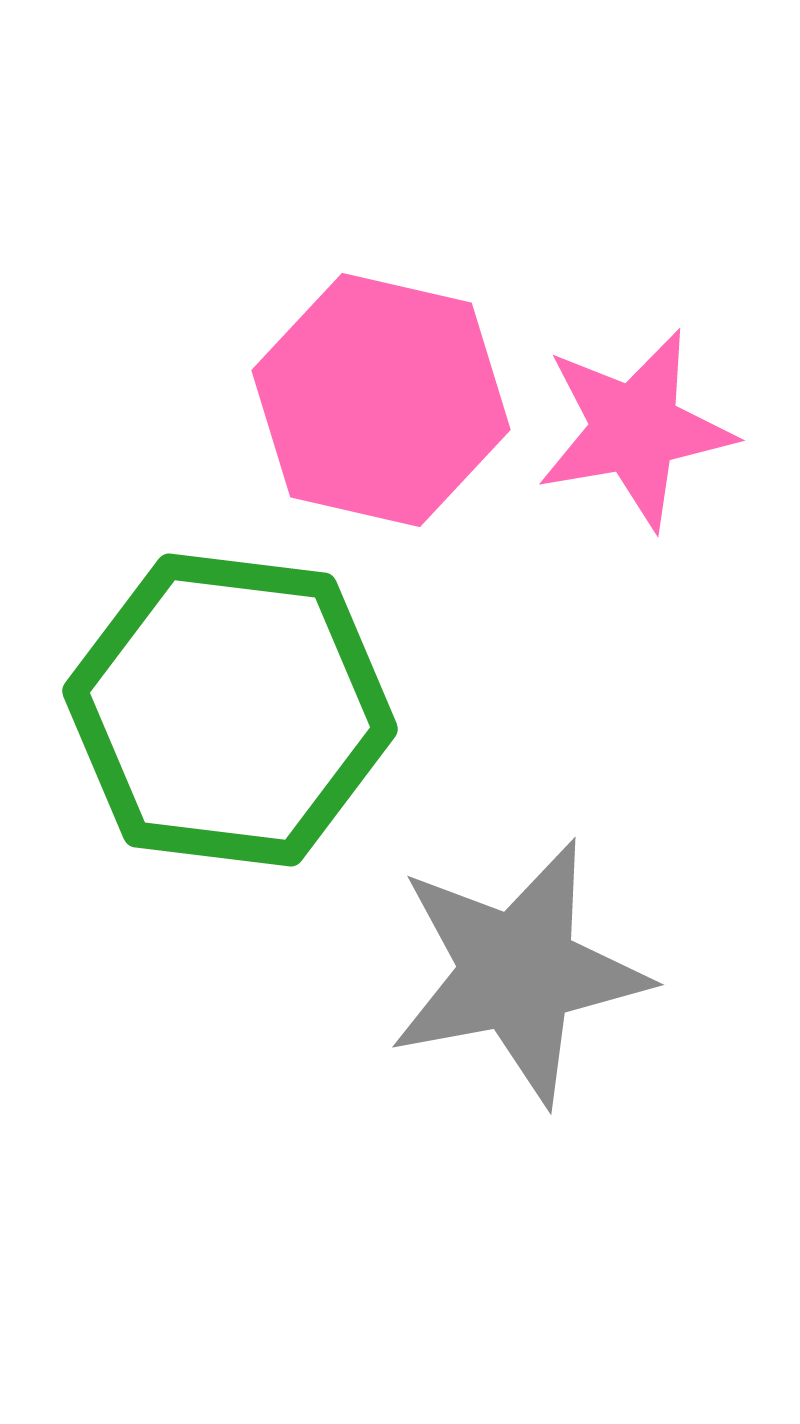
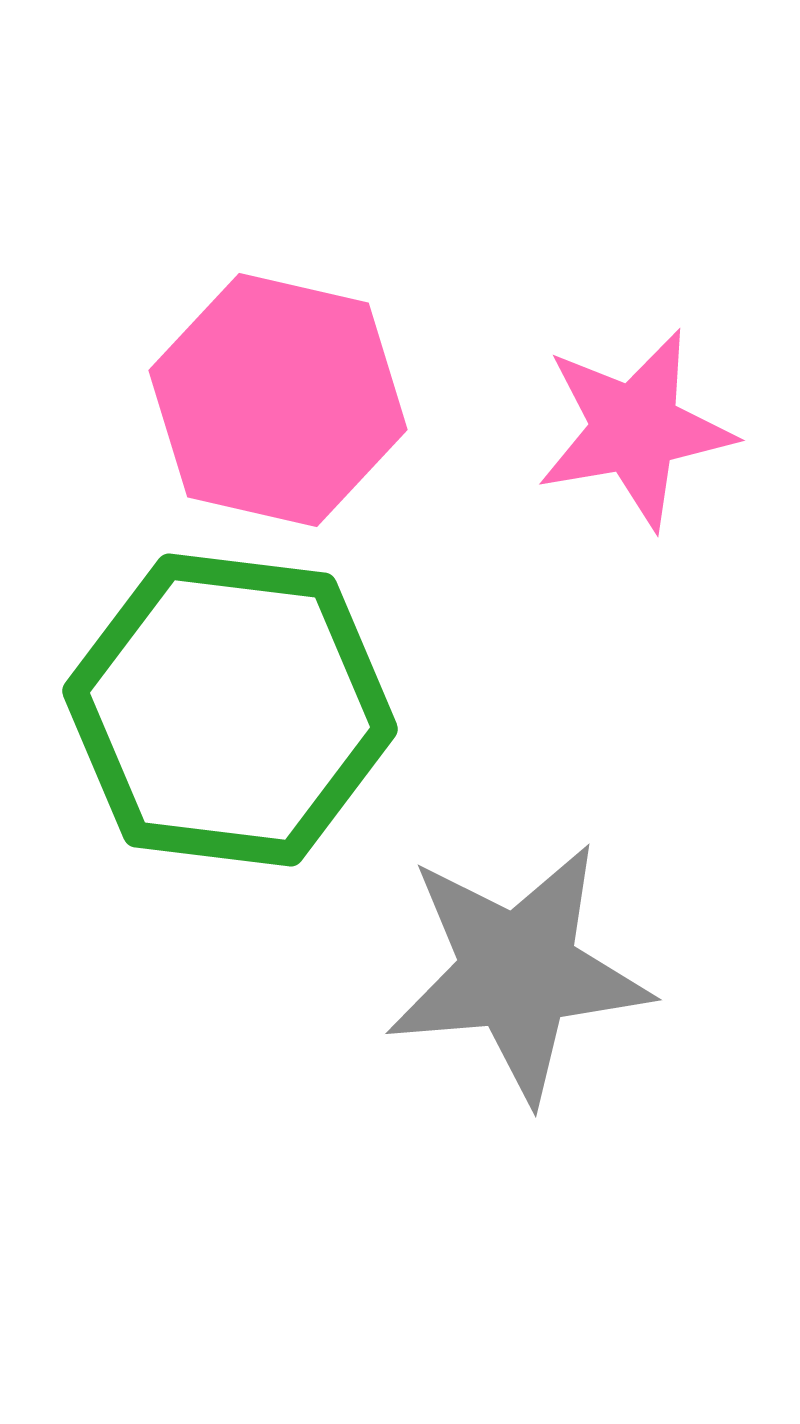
pink hexagon: moved 103 px left
gray star: rotated 6 degrees clockwise
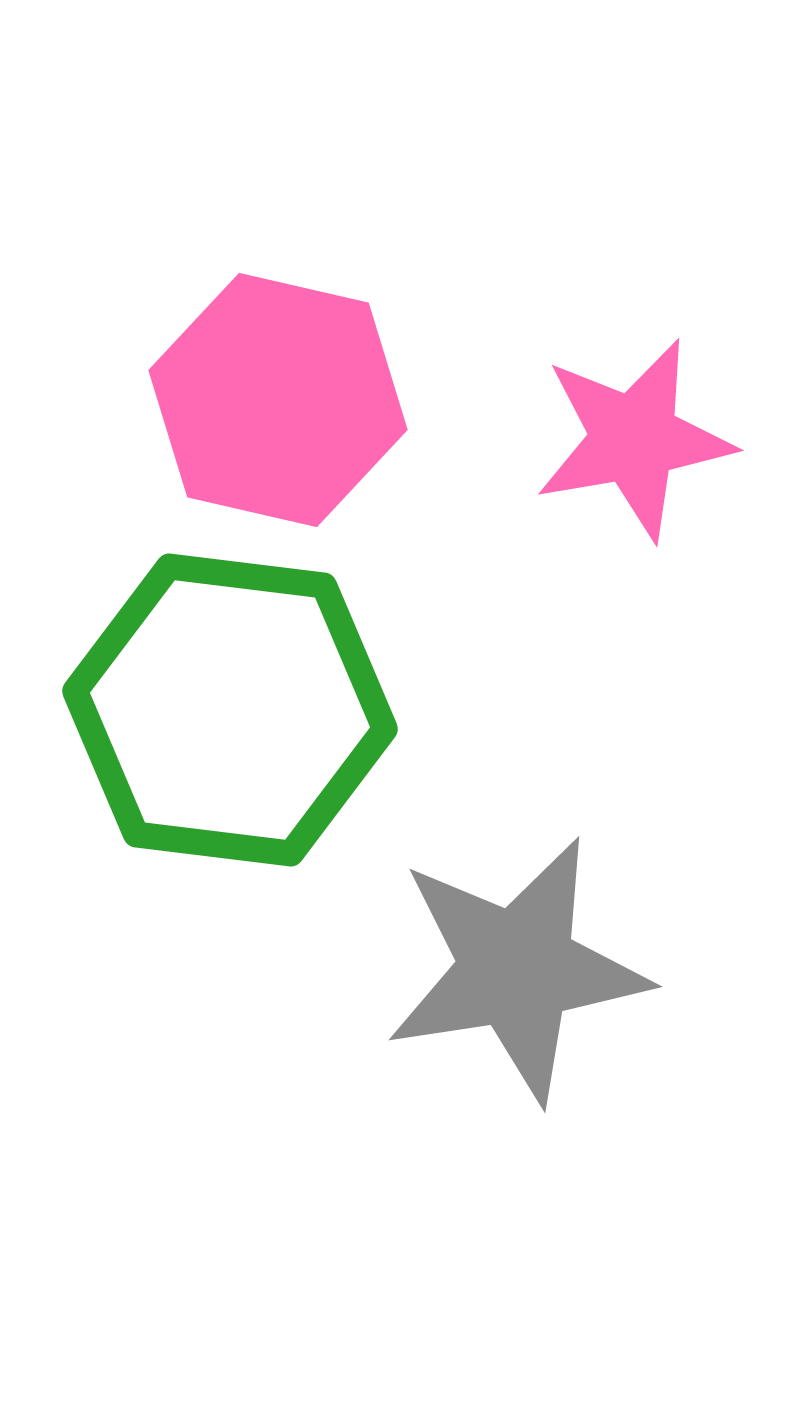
pink star: moved 1 px left, 10 px down
gray star: moved 1 px left, 3 px up; rotated 4 degrees counterclockwise
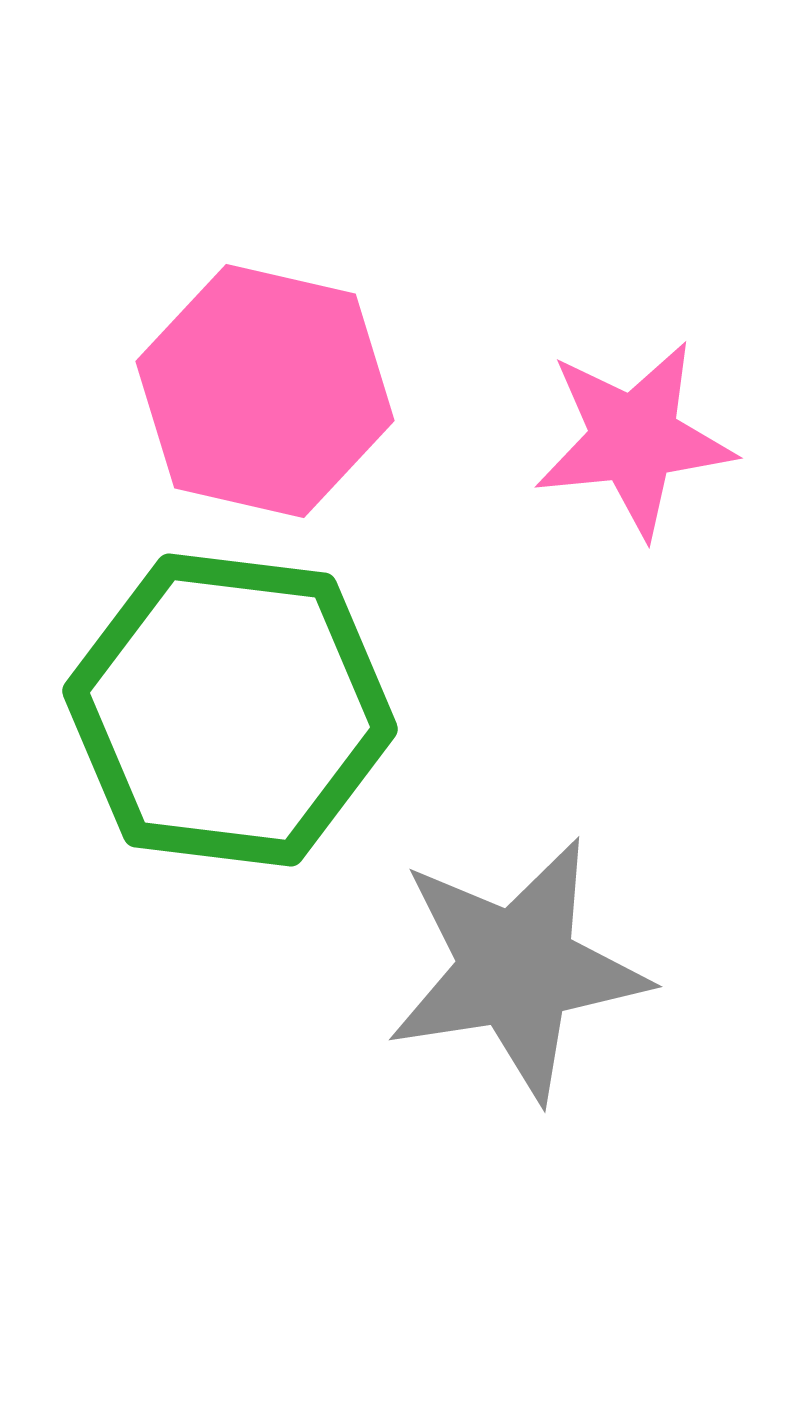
pink hexagon: moved 13 px left, 9 px up
pink star: rotated 4 degrees clockwise
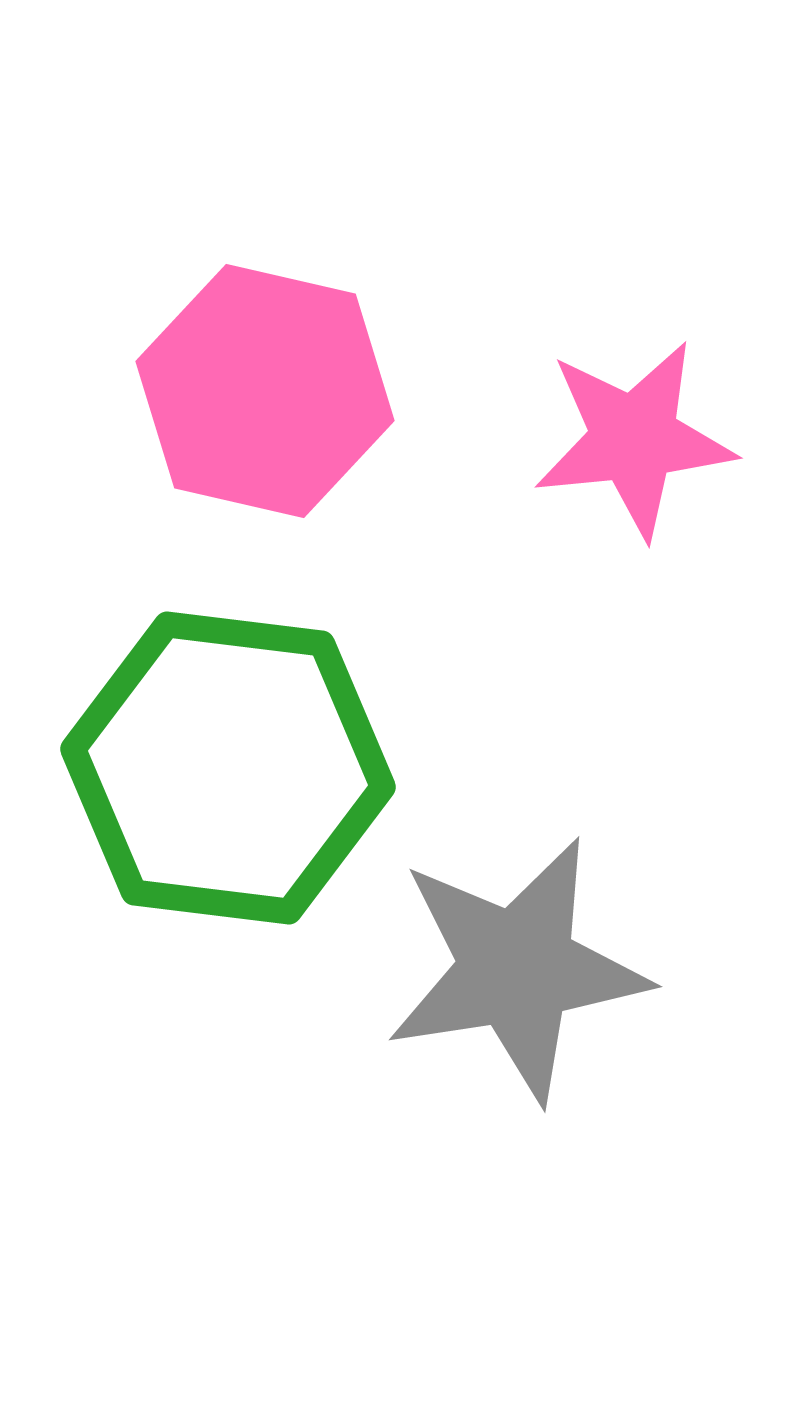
green hexagon: moved 2 px left, 58 px down
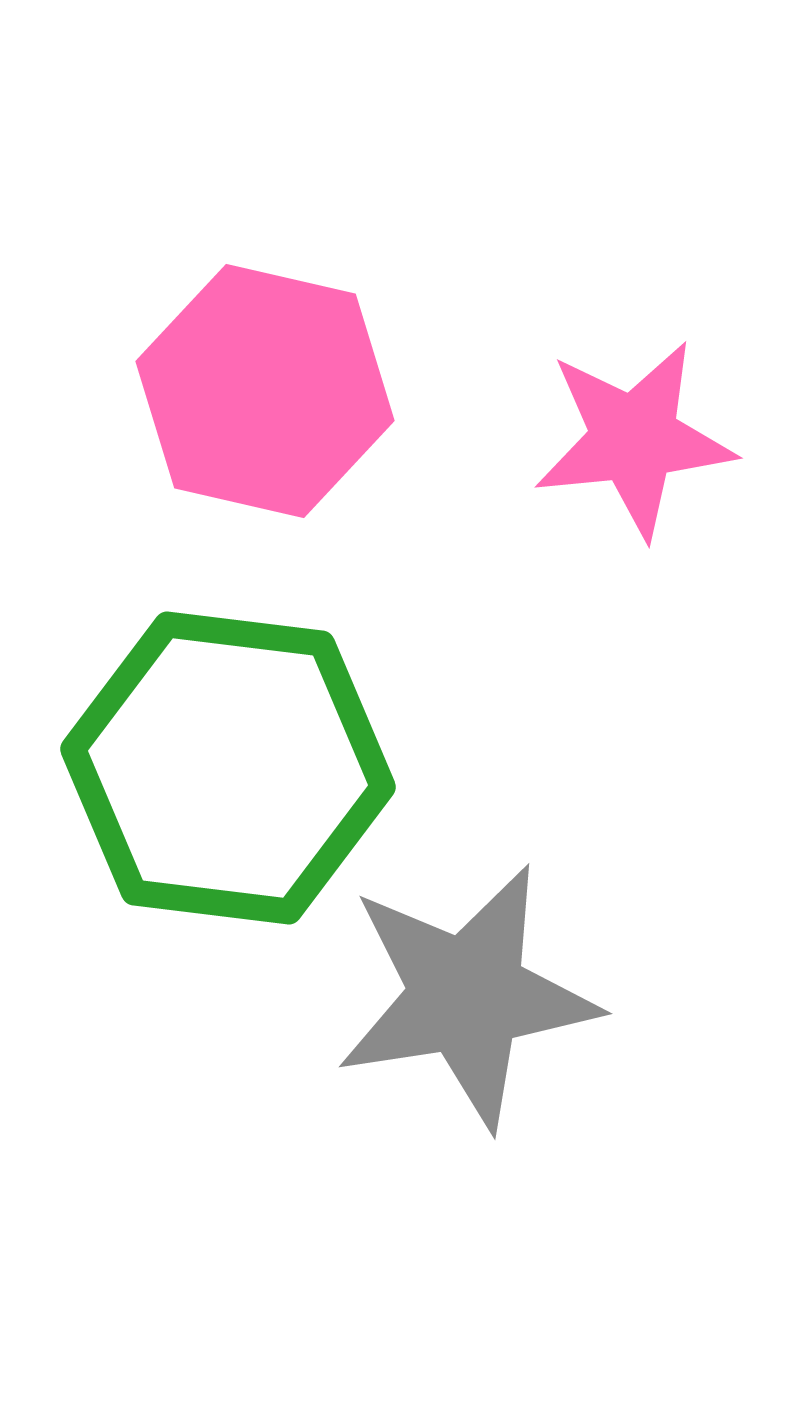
gray star: moved 50 px left, 27 px down
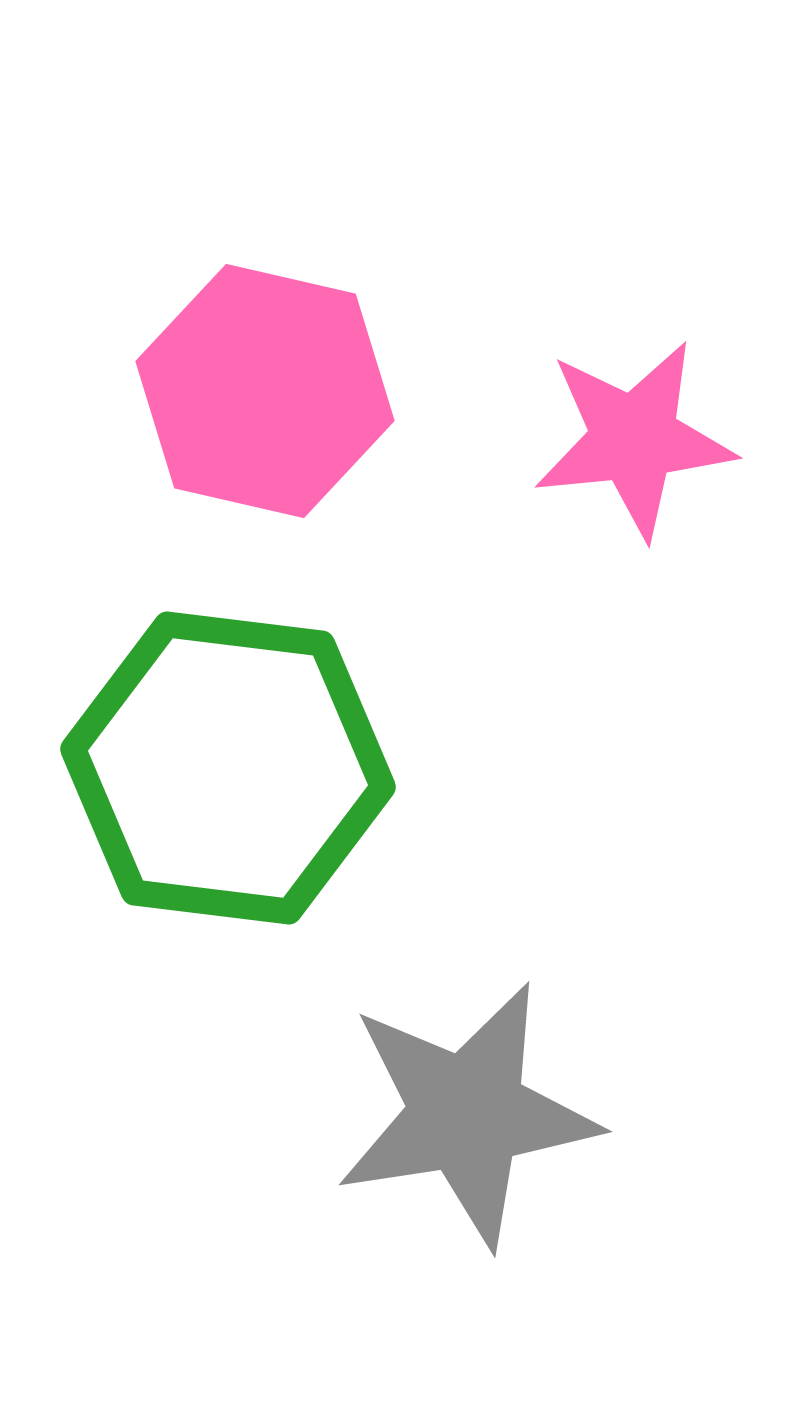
gray star: moved 118 px down
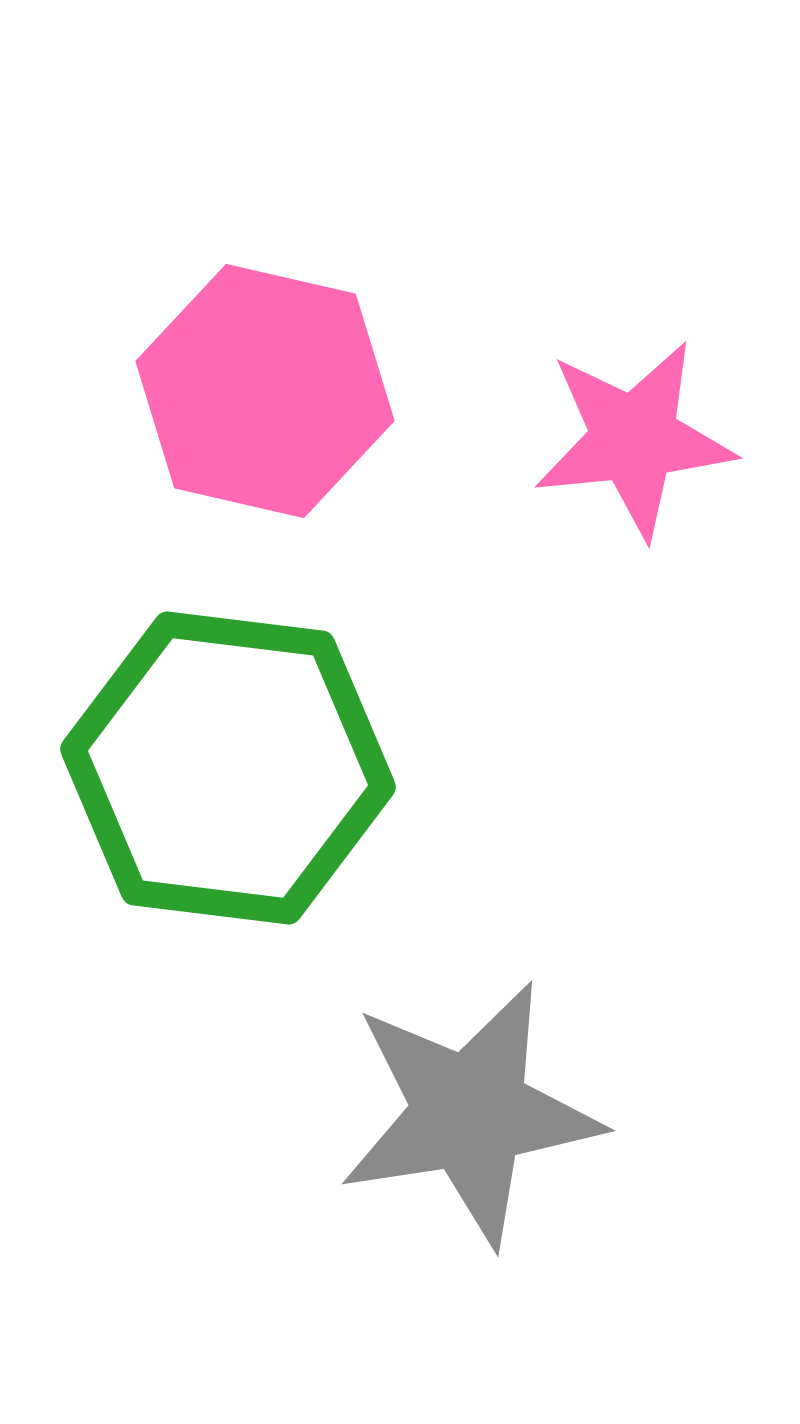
gray star: moved 3 px right, 1 px up
